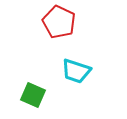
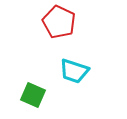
cyan trapezoid: moved 2 px left
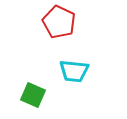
cyan trapezoid: rotated 12 degrees counterclockwise
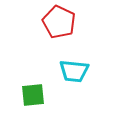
green square: rotated 30 degrees counterclockwise
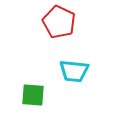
green square: rotated 10 degrees clockwise
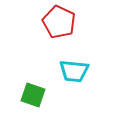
green square: rotated 15 degrees clockwise
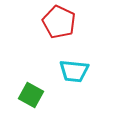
green square: moved 2 px left; rotated 10 degrees clockwise
